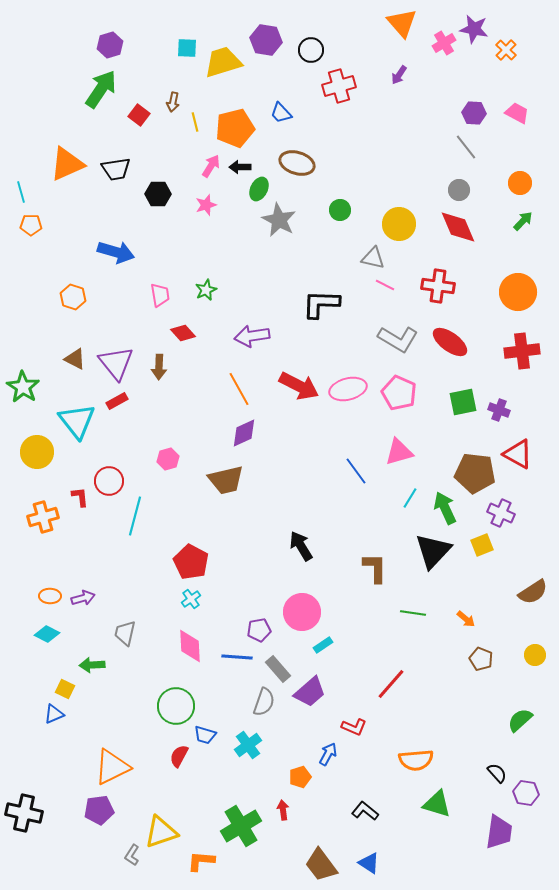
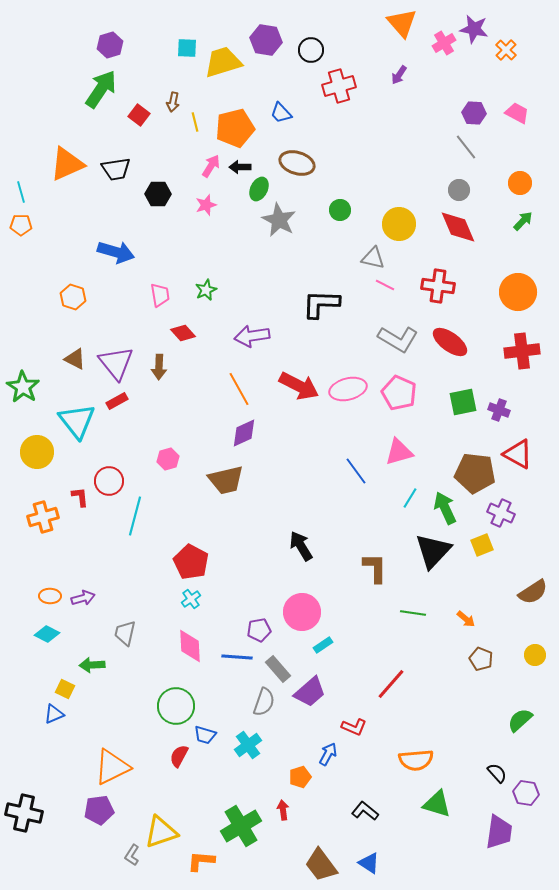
orange pentagon at (31, 225): moved 10 px left
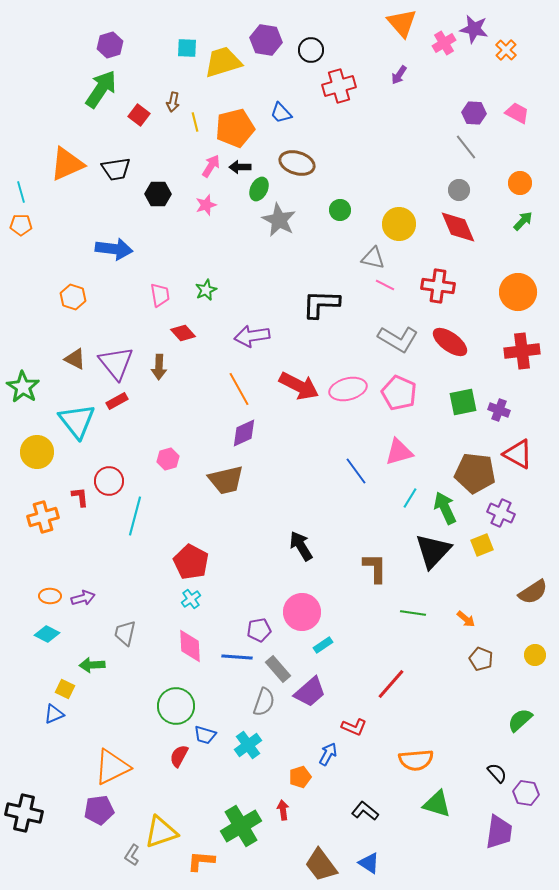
blue arrow at (116, 252): moved 2 px left, 3 px up; rotated 9 degrees counterclockwise
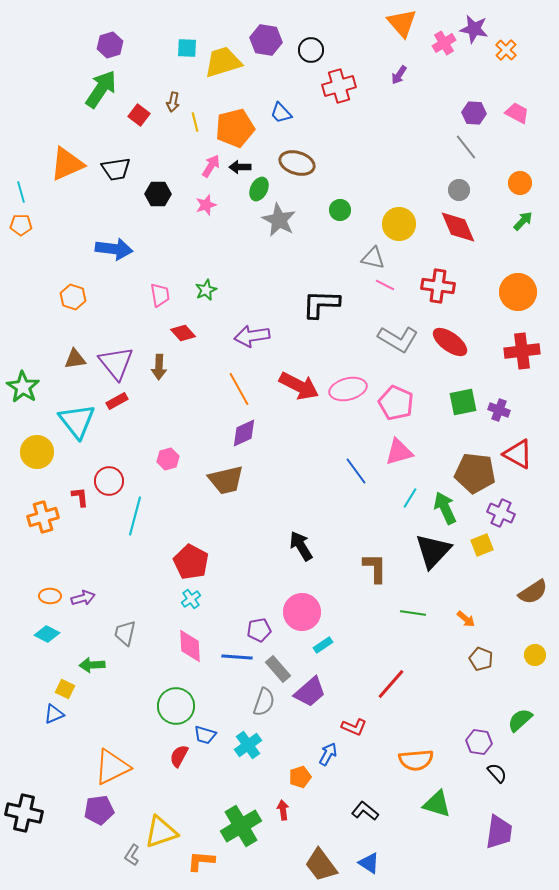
brown triangle at (75, 359): rotated 35 degrees counterclockwise
pink pentagon at (399, 393): moved 3 px left, 10 px down
purple hexagon at (526, 793): moved 47 px left, 51 px up
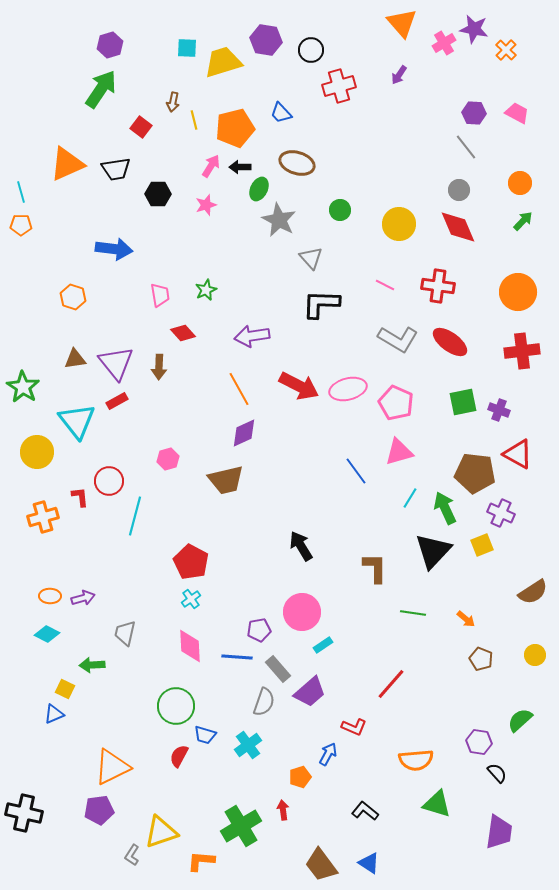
red square at (139, 115): moved 2 px right, 12 px down
yellow line at (195, 122): moved 1 px left, 2 px up
gray triangle at (373, 258): moved 62 px left; rotated 35 degrees clockwise
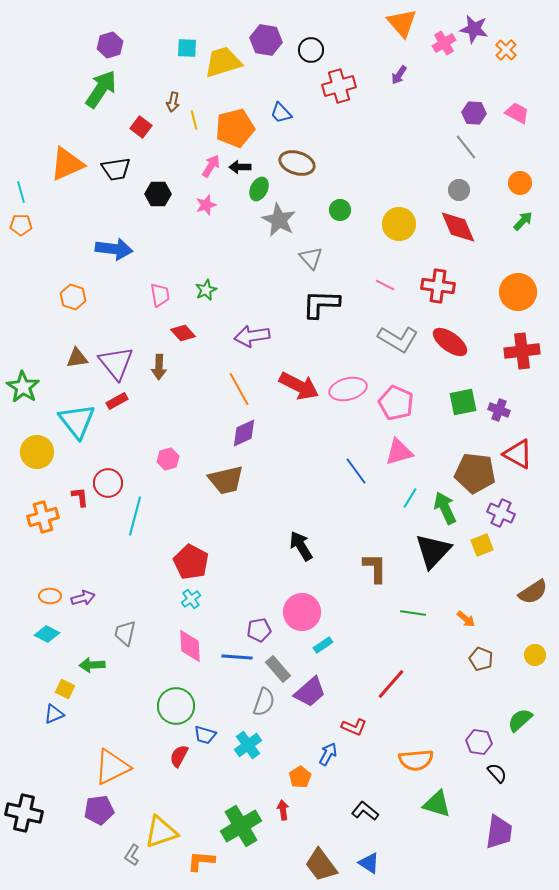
brown triangle at (75, 359): moved 2 px right, 1 px up
red circle at (109, 481): moved 1 px left, 2 px down
orange pentagon at (300, 777): rotated 15 degrees counterclockwise
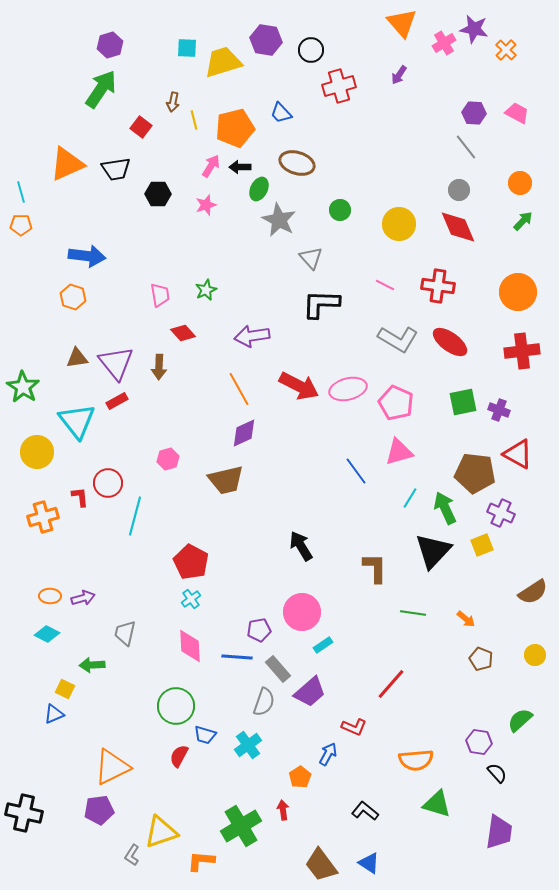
blue arrow at (114, 249): moved 27 px left, 7 px down
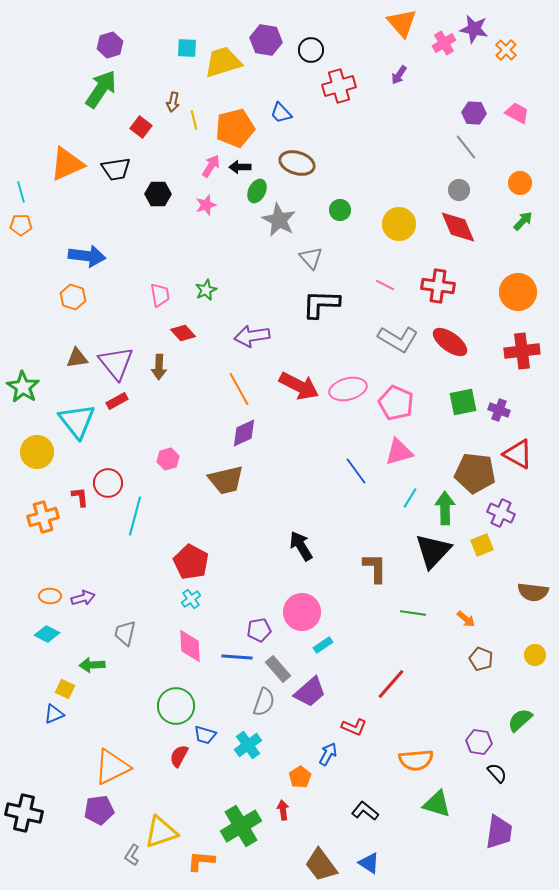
green ellipse at (259, 189): moved 2 px left, 2 px down
green arrow at (445, 508): rotated 24 degrees clockwise
brown semicircle at (533, 592): rotated 40 degrees clockwise
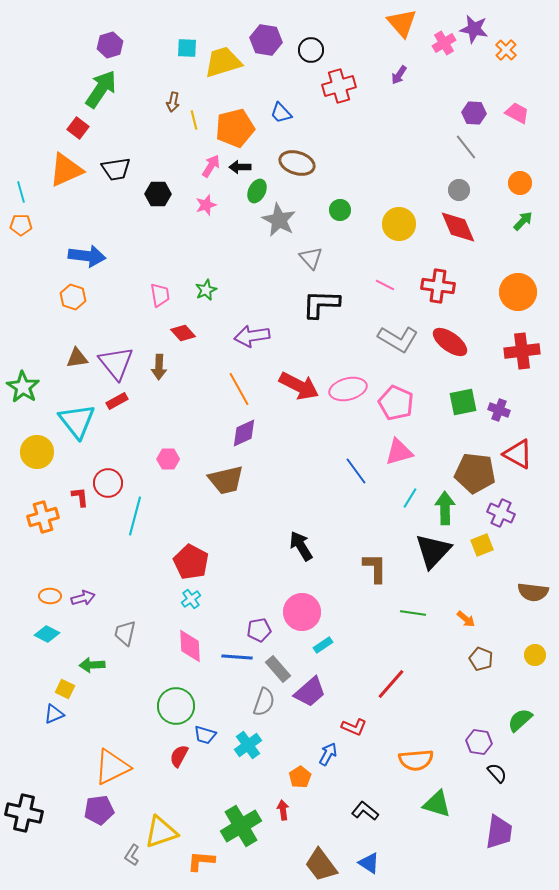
red square at (141, 127): moved 63 px left, 1 px down
orange triangle at (67, 164): moved 1 px left, 6 px down
pink hexagon at (168, 459): rotated 15 degrees clockwise
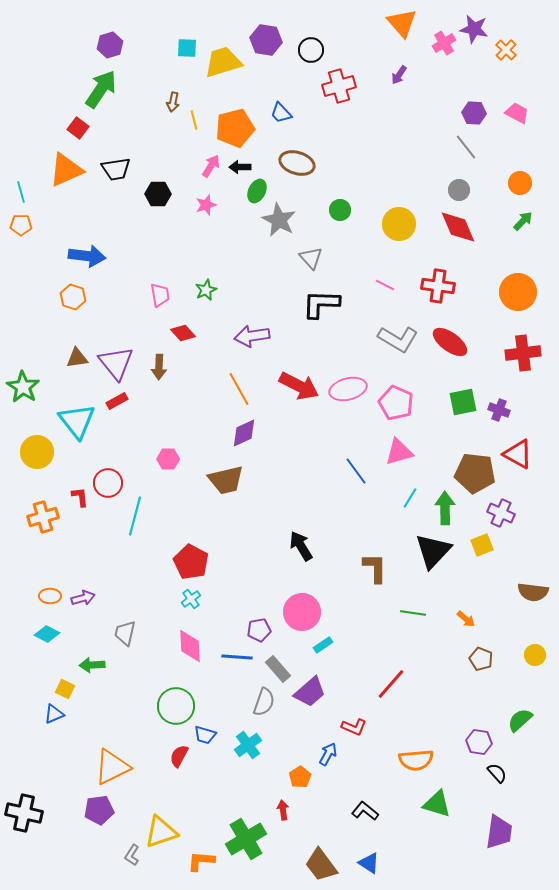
red cross at (522, 351): moved 1 px right, 2 px down
green cross at (241, 826): moved 5 px right, 13 px down
